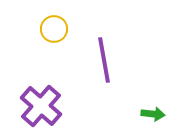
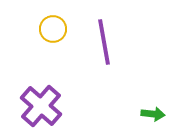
yellow circle: moved 1 px left
purple line: moved 18 px up
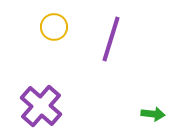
yellow circle: moved 1 px right, 2 px up
purple line: moved 7 px right, 3 px up; rotated 27 degrees clockwise
